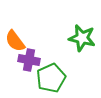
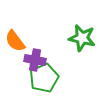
purple cross: moved 6 px right
green pentagon: moved 7 px left
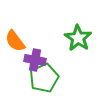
green star: moved 4 px left; rotated 20 degrees clockwise
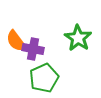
orange semicircle: moved 1 px right
purple cross: moved 2 px left, 11 px up
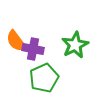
green star: moved 3 px left, 7 px down; rotated 12 degrees clockwise
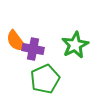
green pentagon: moved 1 px right, 1 px down
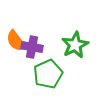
purple cross: moved 1 px left, 2 px up
green pentagon: moved 3 px right, 5 px up
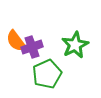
purple cross: rotated 30 degrees counterclockwise
green pentagon: moved 1 px left
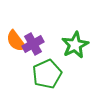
purple cross: moved 1 px right, 3 px up; rotated 10 degrees counterclockwise
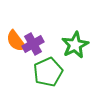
green pentagon: moved 1 px right, 2 px up
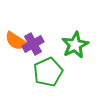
orange semicircle: rotated 20 degrees counterclockwise
